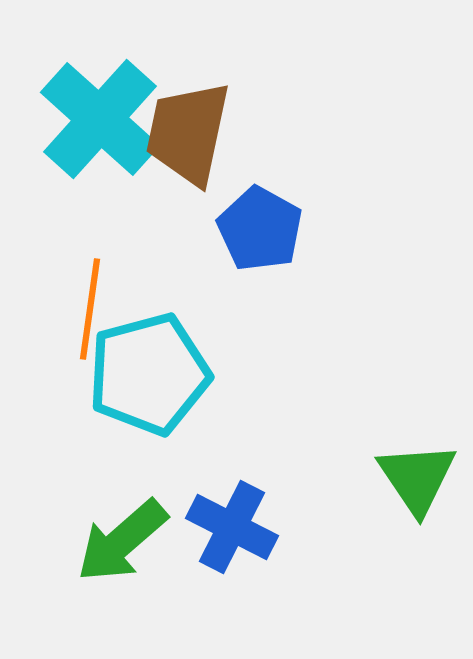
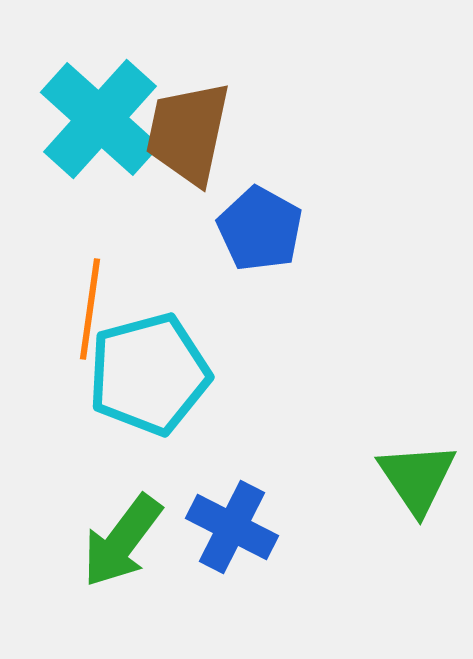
green arrow: rotated 12 degrees counterclockwise
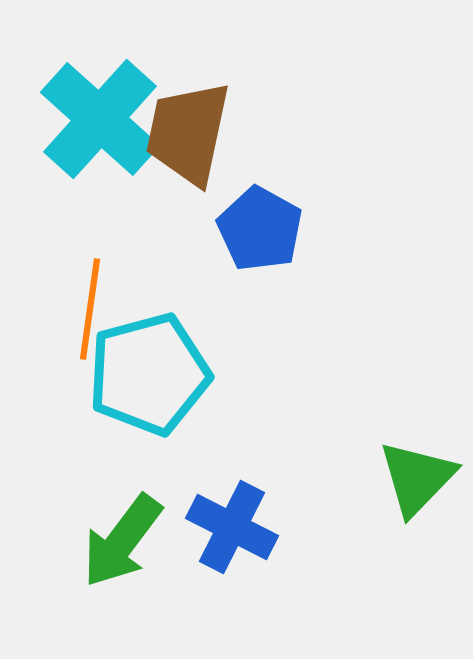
green triangle: rotated 18 degrees clockwise
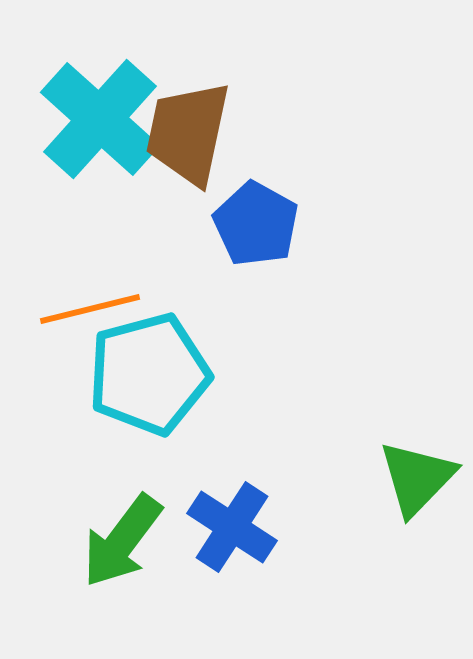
blue pentagon: moved 4 px left, 5 px up
orange line: rotated 68 degrees clockwise
blue cross: rotated 6 degrees clockwise
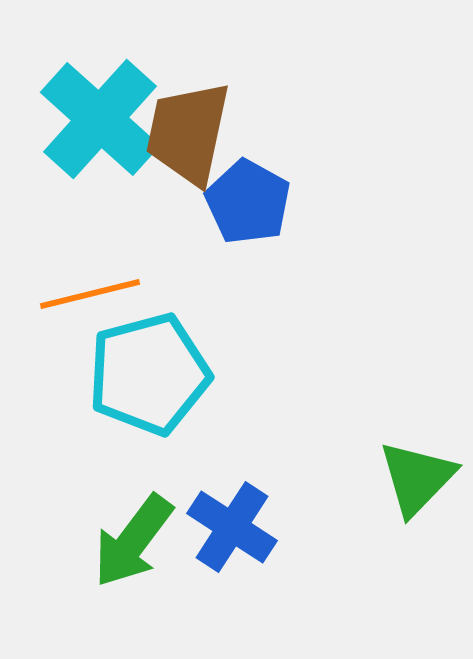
blue pentagon: moved 8 px left, 22 px up
orange line: moved 15 px up
green arrow: moved 11 px right
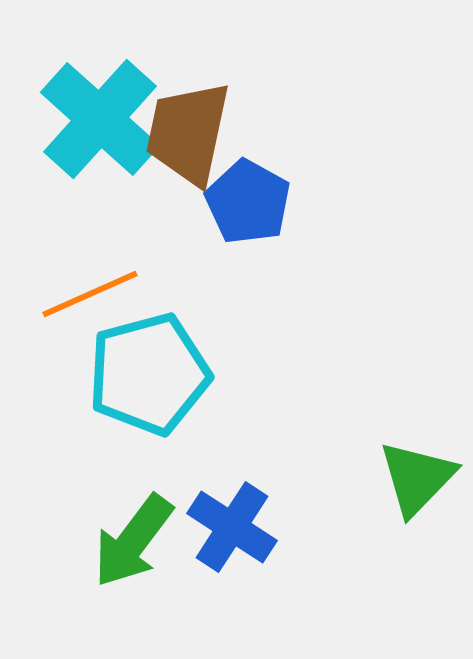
orange line: rotated 10 degrees counterclockwise
